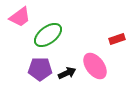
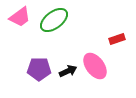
green ellipse: moved 6 px right, 15 px up
purple pentagon: moved 1 px left
black arrow: moved 1 px right, 2 px up
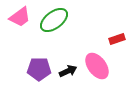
pink ellipse: moved 2 px right
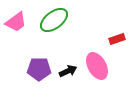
pink trapezoid: moved 4 px left, 5 px down
pink ellipse: rotated 8 degrees clockwise
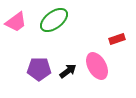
black arrow: rotated 12 degrees counterclockwise
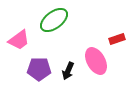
pink trapezoid: moved 3 px right, 18 px down
pink ellipse: moved 1 px left, 5 px up
black arrow: rotated 150 degrees clockwise
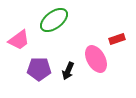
pink ellipse: moved 2 px up
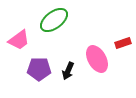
red rectangle: moved 6 px right, 4 px down
pink ellipse: moved 1 px right
